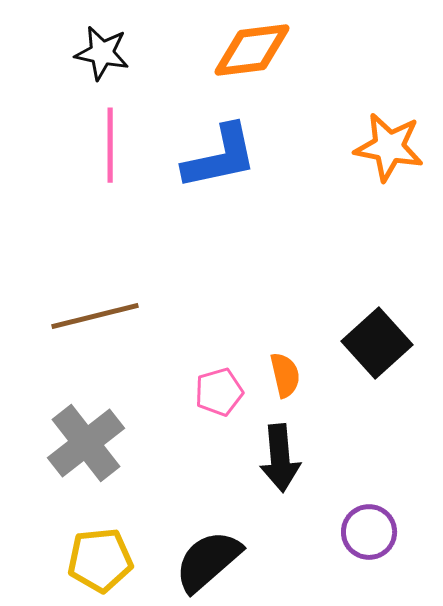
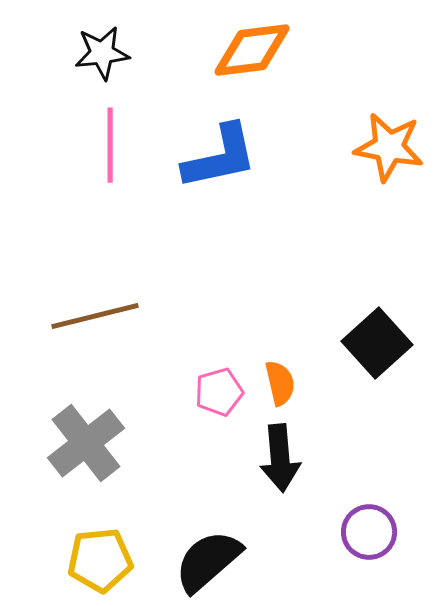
black star: rotated 18 degrees counterclockwise
orange semicircle: moved 5 px left, 8 px down
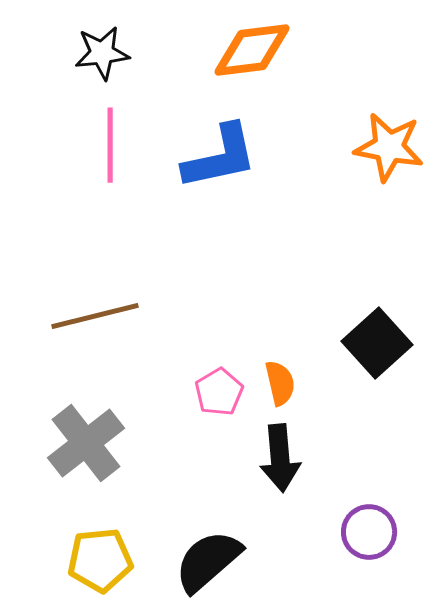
pink pentagon: rotated 15 degrees counterclockwise
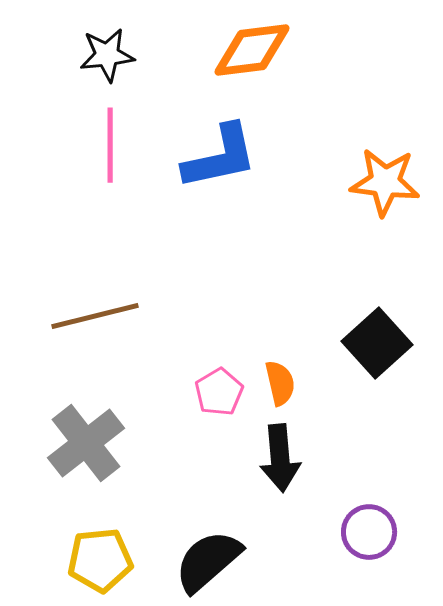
black star: moved 5 px right, 2 px down
orange star: moved 4 px left, 35 px down; rotated 4 degrees counterclockwise
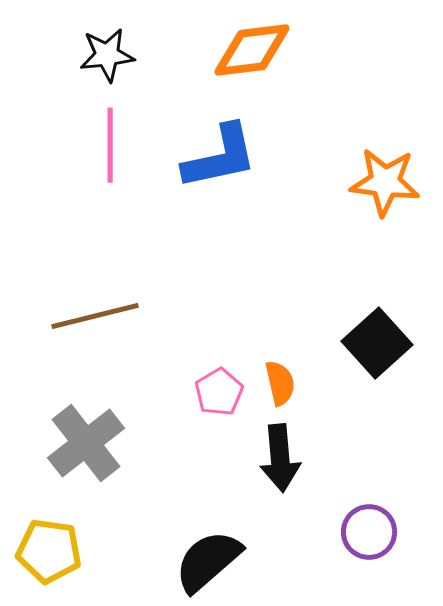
yellow pentagon: moved 51 px left, 9 px up; rotated 14 degrees clockwise
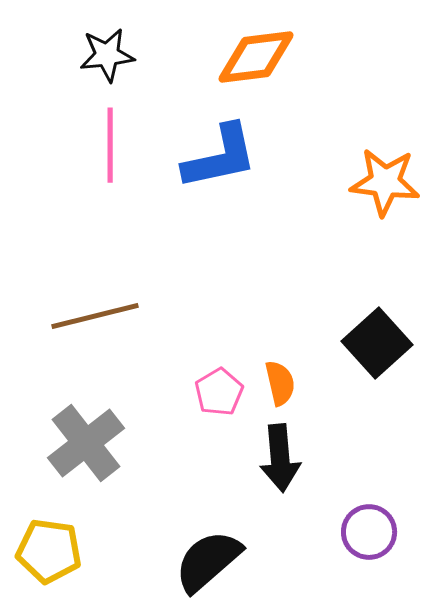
orange diamond: moved 4 px right, 7 px down
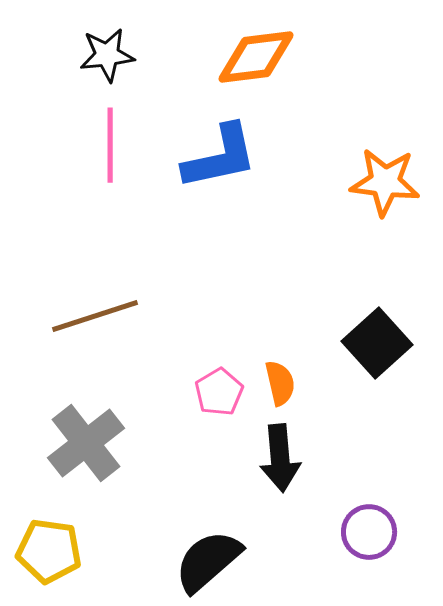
brown line: rotated 4 degrees counterclockwise
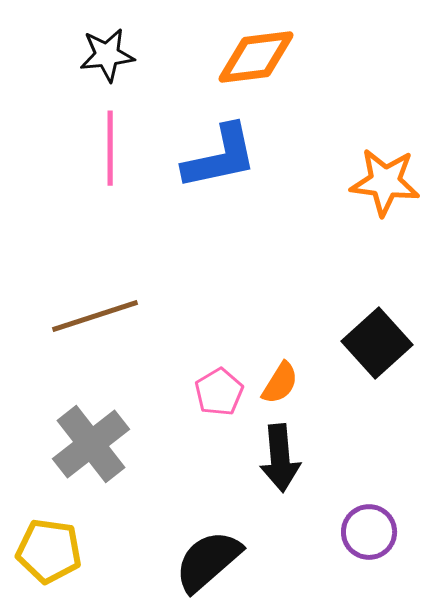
pink line: moved 3 px down
orange semicircle: rotated 45 degrees clockwise
gray cross: moved 5 px right, 1 px down
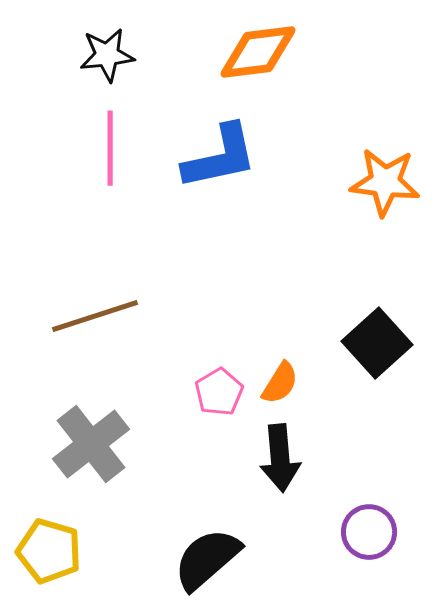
orange diamond: moved 2 px right, 5 px up
yellow pentagon: rotated 8 degrees clockwise
black semicircle: moved 1 px left, 2 px up
